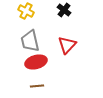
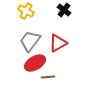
gray trapezoid: rotated 50 degrees clockwise
red triangle: moved 9 px left, 2 px up; rotated 18 degrees clockwise
red ellipse: moved 1 px left, 1 px down; rotated 15 degrees counterclockwise
brown line: moved 11 px right, 9 px up
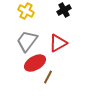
black cross: rotated 24 degrees clockwise
gray trapezoid: moved 3 px left
brown line: rotated 56 degrees counterclockwise
